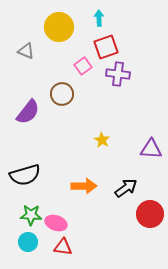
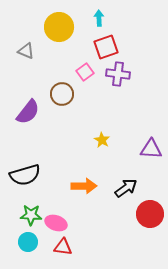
pink square: moved 2 px right, 6 px down
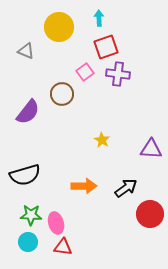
pink ellipse: rotated 55 degrees clockwise
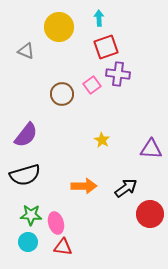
pink square: moved 7 px right, 13 px down
purple semicircle: moved 2 px left, 23 px down
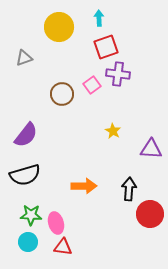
gray triangle: moved 2 px left, 7 px down; rotated 42 degrees counterclockwise
yellow star: moved 11 px right, 9 px up
black arrow: moved 3 px right, 1 px down; rotated 50 degrees counterclockwise
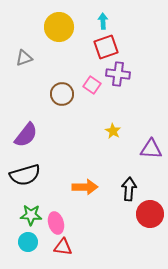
cyan arrow: moved 4 px right, 3 px down
pink square: rotated 18 degrees counterclockwise
orange arrow: moved 1 px right, 1 px down
